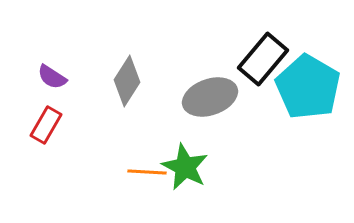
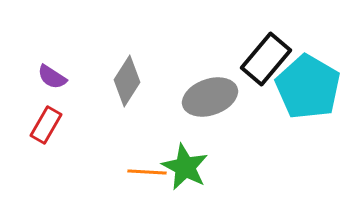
black rectangle: moved 3 px right
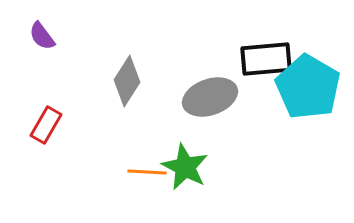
black rectangle: rotated 45 degrees clockwise
purple semicircle: moved 10 px left, 41 px up; rotated 20 degrees clockwise
